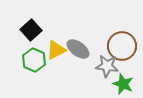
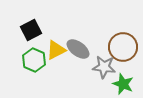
black square: rotated 15 degrees clockwise
brown circle: moved 1 px right, 1 px down
gray star: moved 3 px left, 1 px down
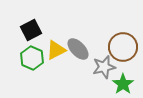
gray ellipse: rotated 10 degrees clockwise
green hexagon: moved 2 px left, 2 px up
gray star: rotated 20 degrees counterclockwise
green star: rotated 15 degrees clockwise
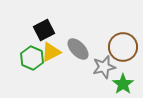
black square: moved 13 px right
yellow triangle: moved 5 px left, 2 px down
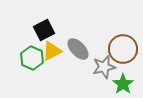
brown circle: moved 2 px down
yellow triangle: moved 1 px right, 1 px up
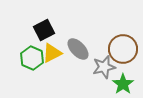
yellow triangle: moved 2 px down
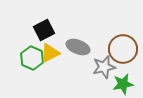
gray ellipse: moved 2 px up; rotated 25 degrees counterclockwise
yellow triangle: moved 2 px left
green star: rotated 25 degrees clockwise
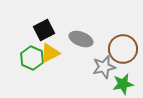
gray ellipse: moved 3 px right, 8 px up
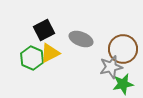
gray star: moved 7 px right
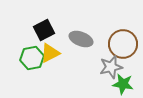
brown circle: moved 5 px up
green hexagon: rotated 25 degrees clockwise
green star: rotated 20 degrees clockwise
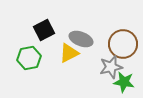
yellow triangle: moved 19 px right
green hexagon: moved 3 px left
green star: moved 1 px right, 2 px up
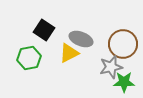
black square: rotated 30 degrees counterclockwise
green star: rotated 10 degrees counterclockwise
